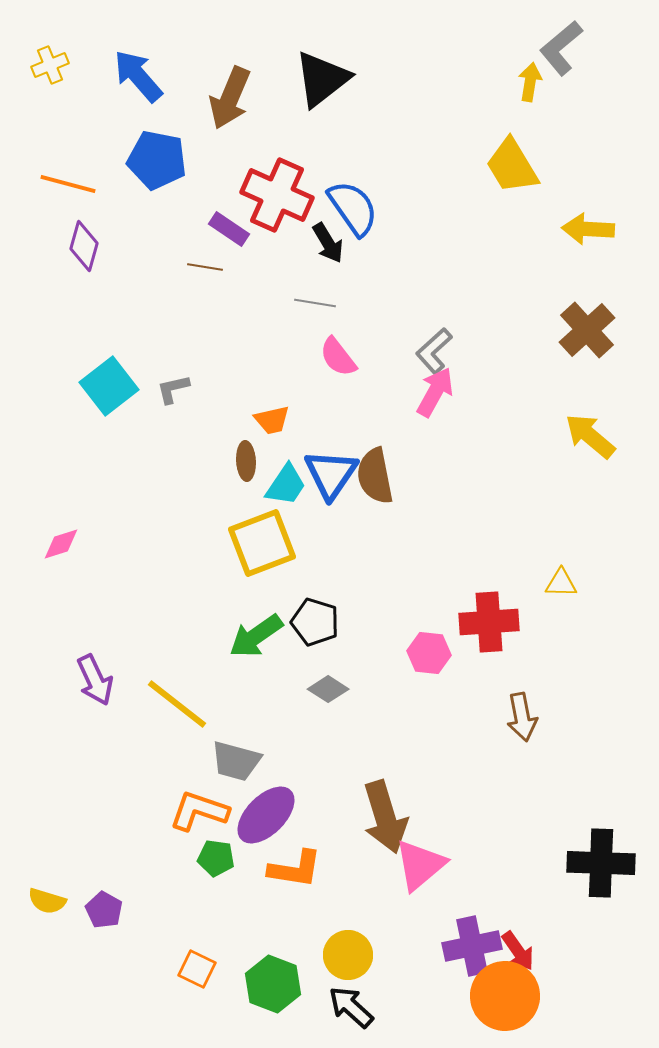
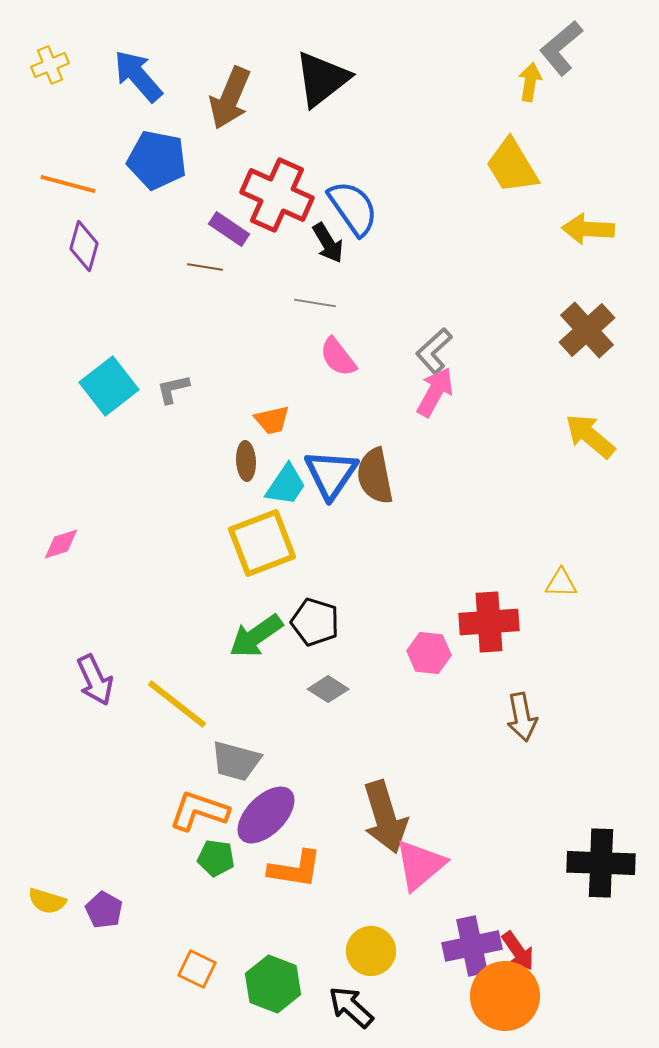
yellow circle at (348, 955): moved 23 px right, 4 px up
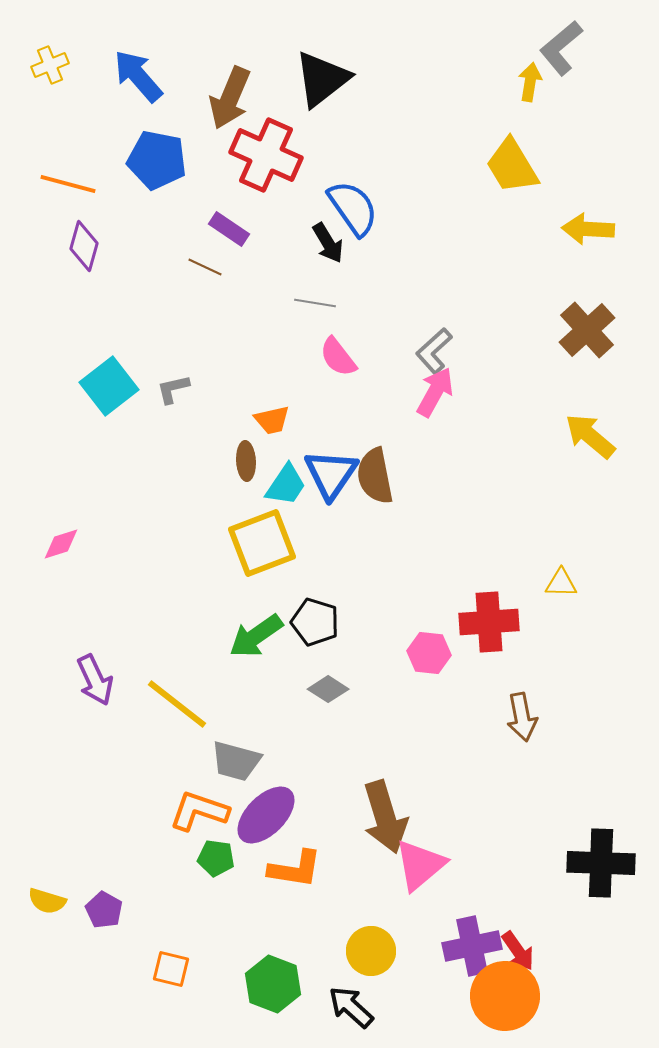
red cross at (277, 195): moved 11 px left, 40 px up
brown line at (205, 267): rotated 16 degrees clockwise
orange square at (197, 969): moved 26 px left; rotated 12 degrees counterclockwise
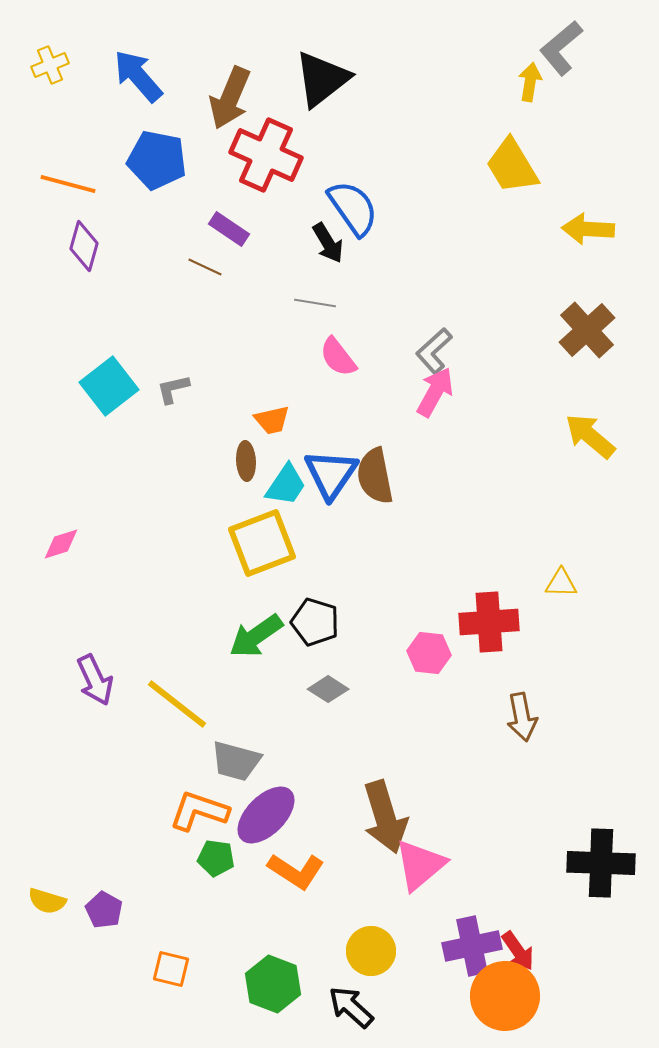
orange L-shape at (295, 869): moved 1 px right, 2 px down; rotated 24 degrees clockwise
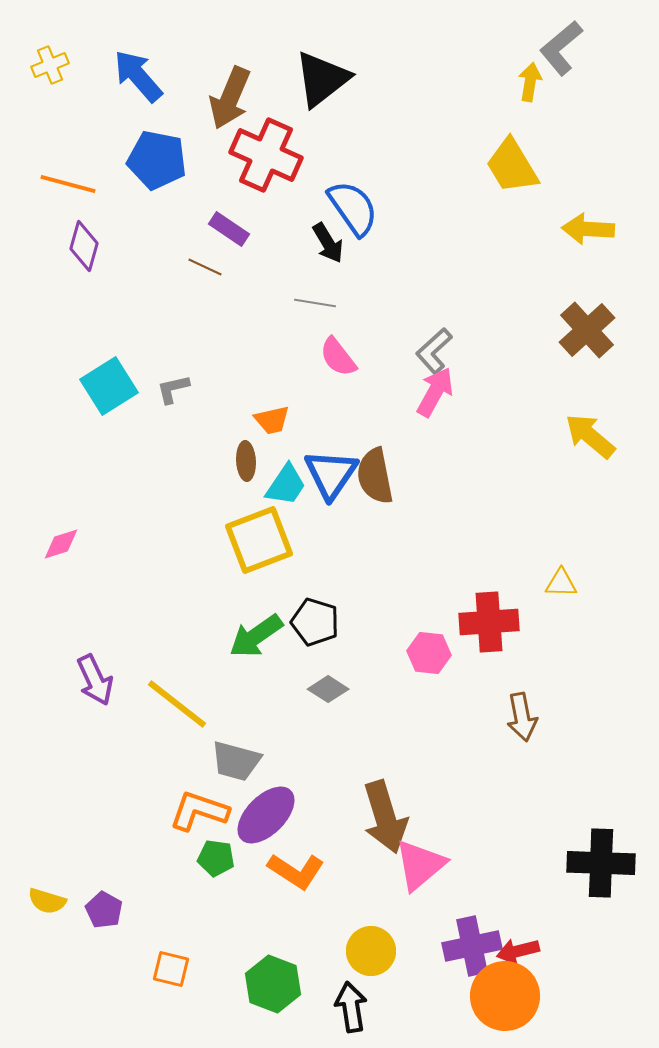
cyan square at (109, 386): rotated 6 degrees clockwise
yellow square at (262, 543): moved 3 px left, 3 px up
red arrow at (518, 951): rotated 111 degrees clockwise
black arrow at (351, 1007): rotated 39 degrees clockwise
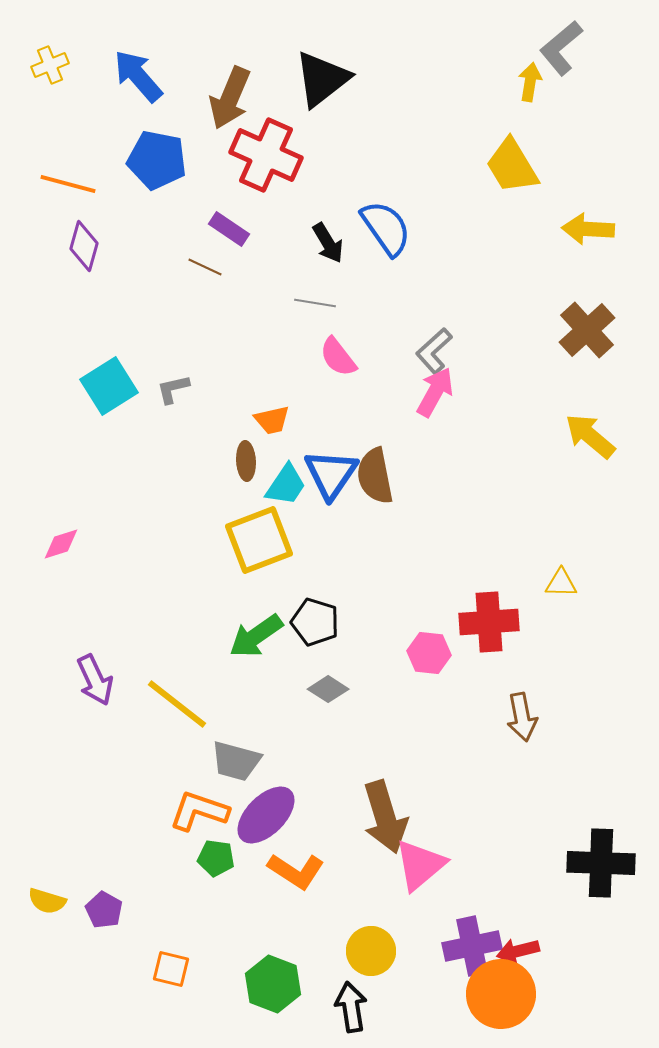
blue semicircle at (353, 208): moved 33 px right, 20 px down
orange circle at (505, 996): moved 4 px left, 2 px up
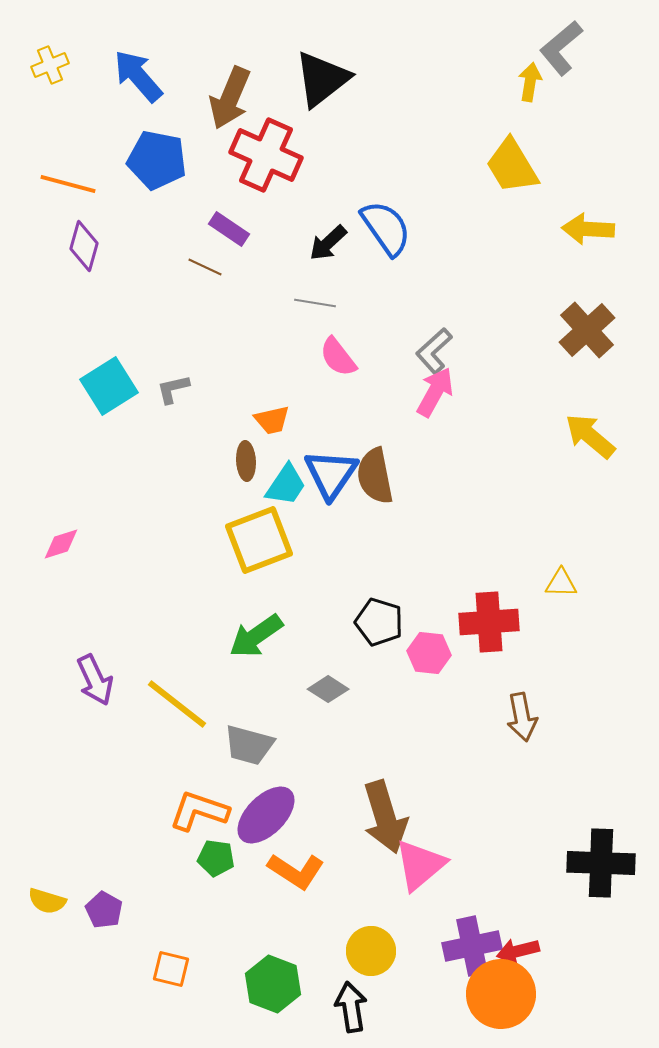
black arrow at (328, 243): rotated 78 degrees clockwise
black pentagon at (315, 622): moved 64 px right
gray trapezoid at (236, 761): moved 13 px right, 16 px up
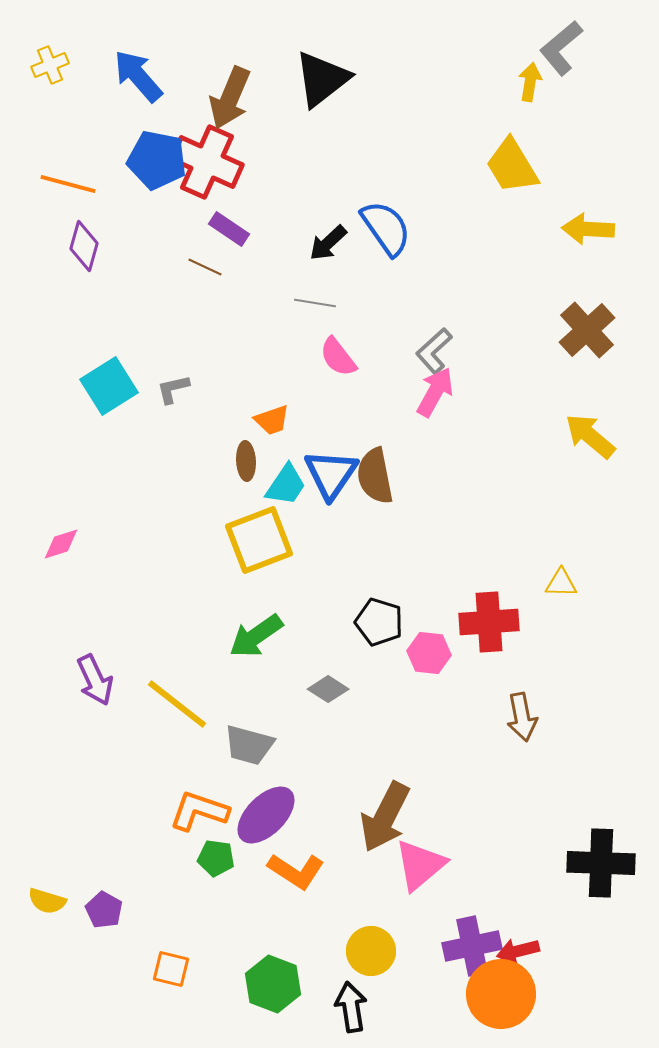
red cross at (266, 155): moved 59 px left, 7 px down
orange trapezoid at (272, 420): rotated 6 degrees counterclockwise
brown arrow at (385, 817): rotated 44 degrees clockwise
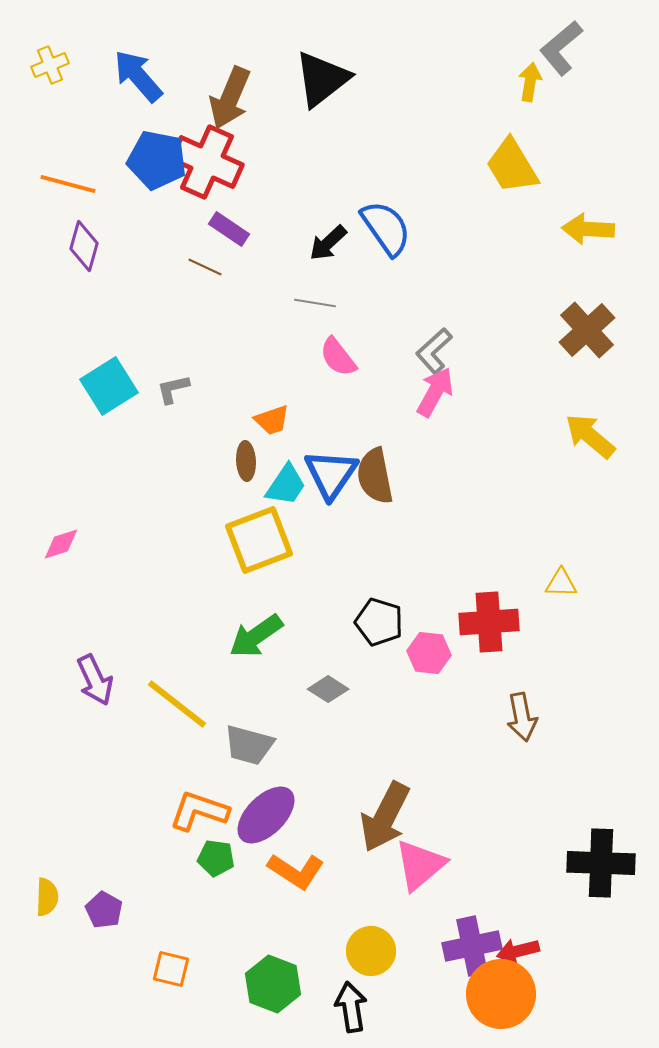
yellow semicircle at (47, 901): moved 4 px up; rotated 105 degrees counterclockwise
